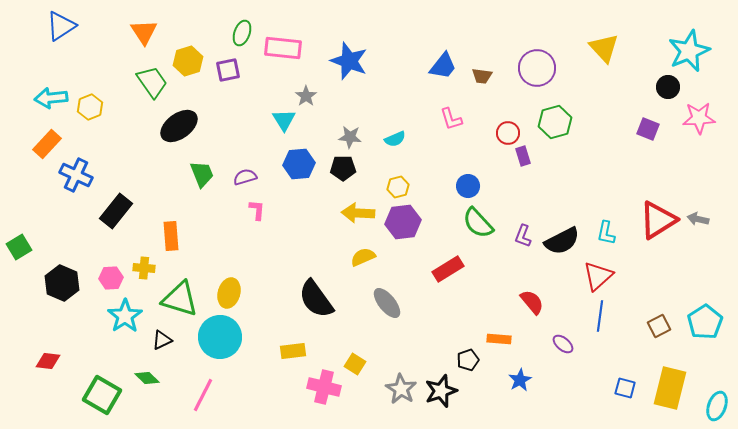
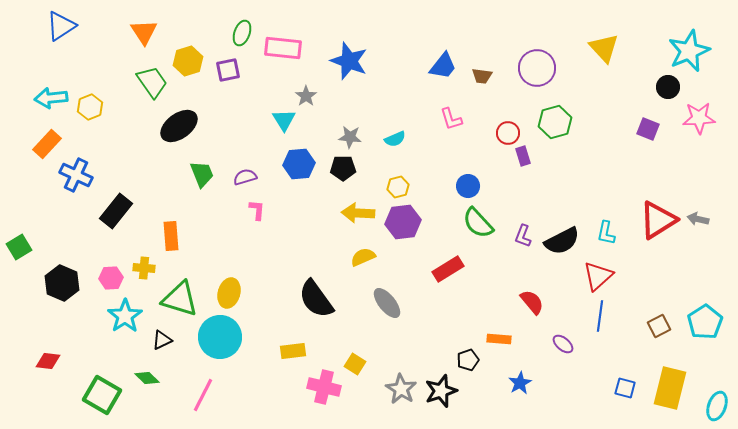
blue star at (520, 380): moved 3 px down
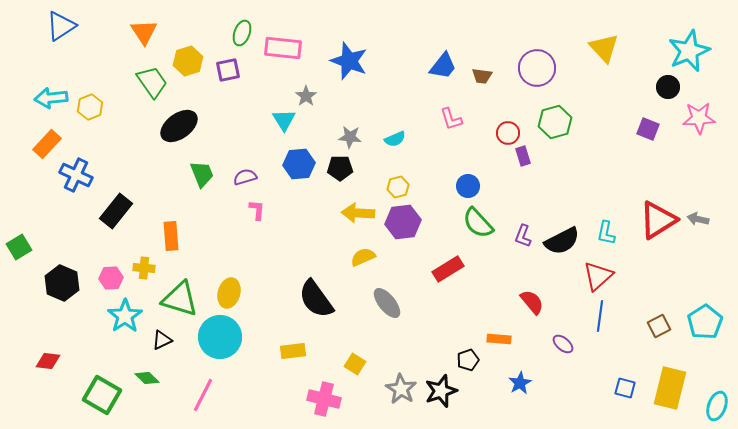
black pentagon at (343, 168): moved 3 px left
pink cross at (324, 387): moved 12 px down
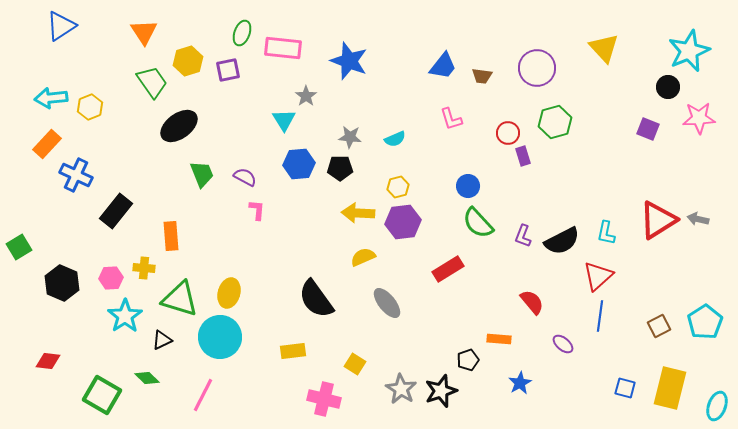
purple semicircle at (245, 177): rotated 45 degrees clockwise
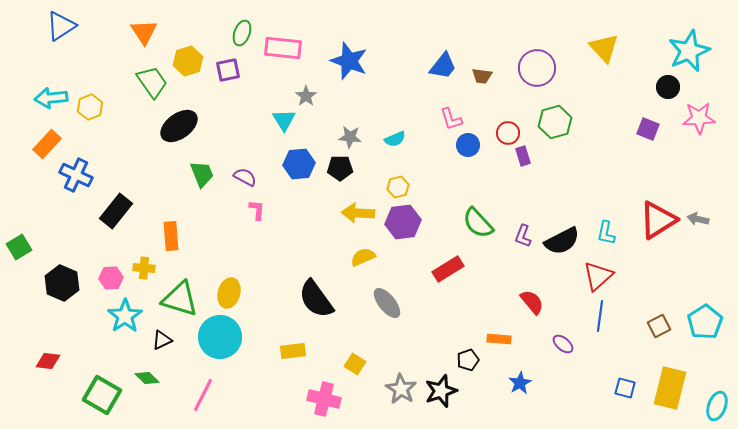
blue circle at (468, 186): moved 41 px up
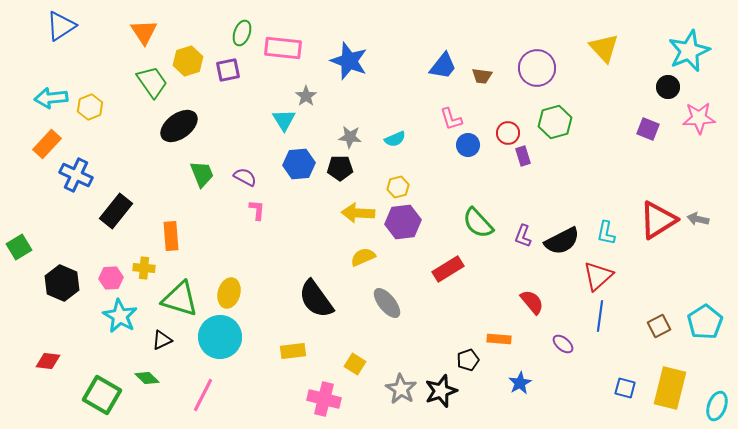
cyan star at (125, 316): moved 5 px left; rotated 8 degrees counterclockwise
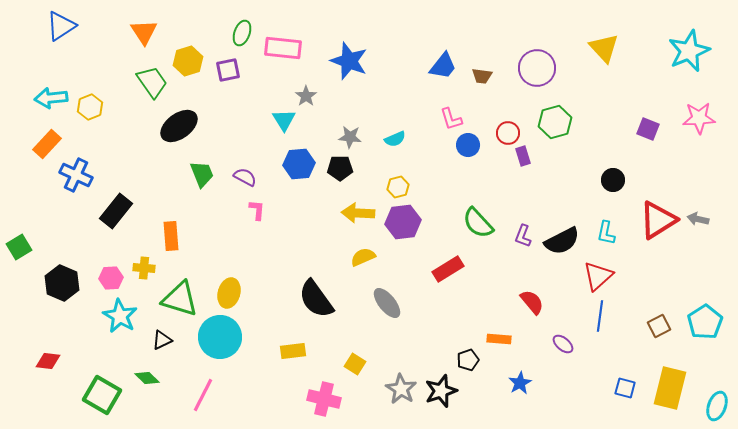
black circle at (668, 87): moved 55 px left, 93 px down
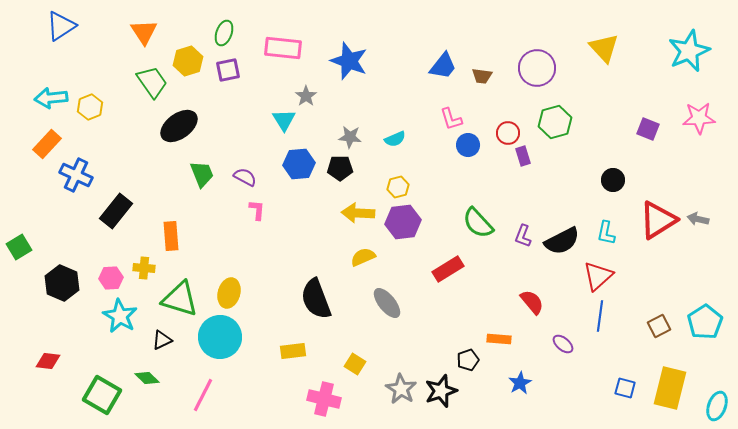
green ellipse at (242, 33): moved 18 px left
black semicircle at (316, 299): rotated 15 degrees clockwise
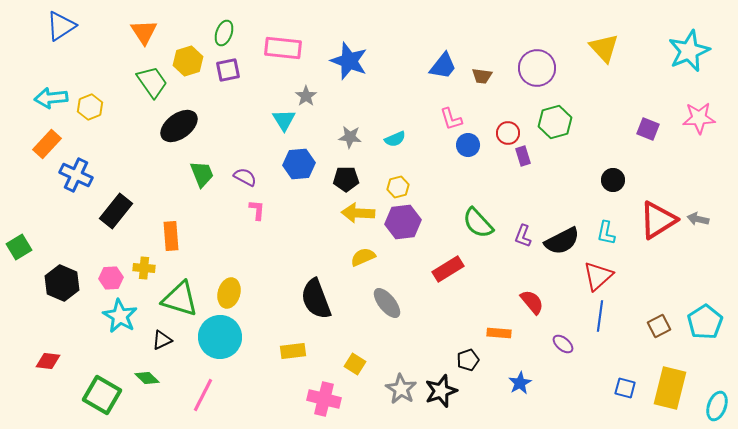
black pentagon at (340, 168): moved 6 px right, 11 px down
orange rectangle at (499, 339): moved 6 px up
